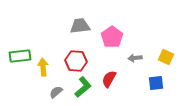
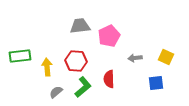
pink pentagon: moved 3 px left, 1 px up; rotated 10 degrees clockwise
yellow arrow: moved 4 px right
red semicircle: rotated 30 degrees counterclockwise
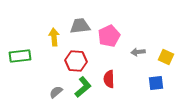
gray arrow: moved 3 px right, 6 px up
yellow arrow: moved 7 px right, 30 px up
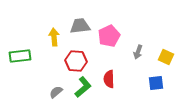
gray arrow: rotated 64 degrees counterclockwise
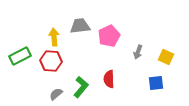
green rectangle: rotated 20 degrees counterclockwise
red hexagon: moved 25 px left
green L-shape: moved 2 px left; rotated 10 degrees counterclockwise
gray semicircle: moved 2 px down
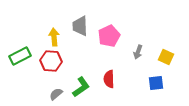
gray trapezoid: rotated 85 degrees counterclockwise
green L-shape: rotated 15 degrees clockwise
